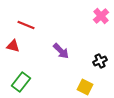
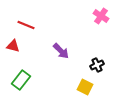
pink cross: rotated 14 degrees counterclockwise
black cross: moved 3 px left, 4 px down
green rectangle: moved 2 px up
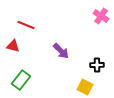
black cross: rotated 24 degrees clockwise
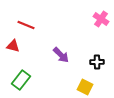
pink cross: moved 3 px down
purple arrow: moved 4 px down
black cross: moved 3 px up
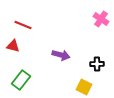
red line: moved 3 px left
purple arrow: rotated 30 degrees counterclockwise
black cross: moved 2 px down
yellow square: moved 1 px left
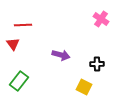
red line: rotated 24 degrees counterclockwise
red triangle: moved 2 px up; rotated 40 degrees clockwise
green rectangle: moved 2 px left, 1 px down
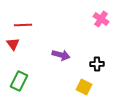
green rectangle: rotated 12 degrees counterclockwise
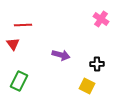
yellow square: moved 3 px right, 1 px up
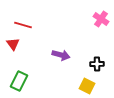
red line: rotated 18 degrees clockwise
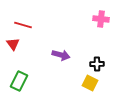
pink cross: rotated 28 degrees counterclockwise
yellow square: moved 3 px right, 3 px up
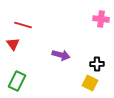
green rectangle: moved 2 px left
